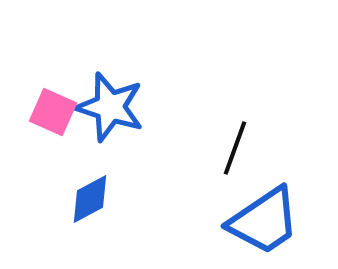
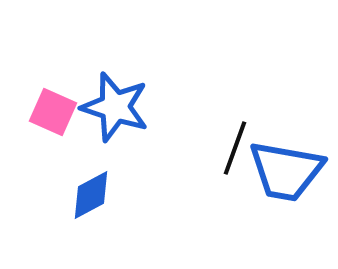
blue star: moved 5 px right
blue diamond: moved 1 px right, 4 px up
blue trapezoid: moved 22 px right, 50 px up; rotated 44 degrees clockwise
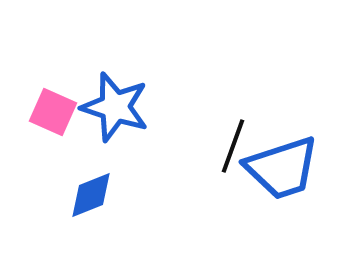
black line: moved 2 px left, 2 px up
blue trapezoid: moved 4 px left, 3 px up; rotated 28 degrees counterclockwise
blue diamond: rotated 6 degrees clockwise
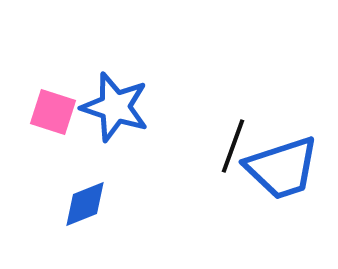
pink square: rotated 6 degrees counterclockwise
blue diamond: moved 6 px left, 9 px down
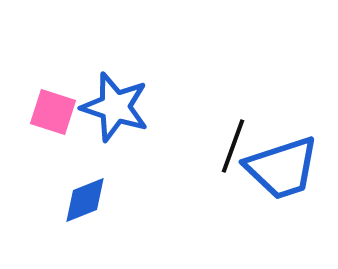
blue diamond: moved 4 px up
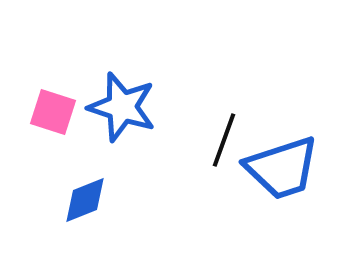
blue star: moved 7 px right
black line: moved 9 px left, 6 px up
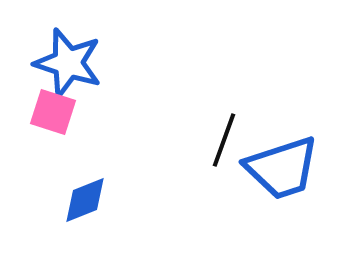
blue star: moved 54 px left, 44 px up
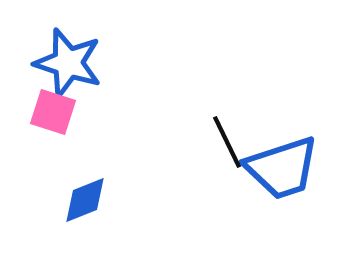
black line: moved 3 px right, 2 px down; rotated 46 degrees counterclockwise
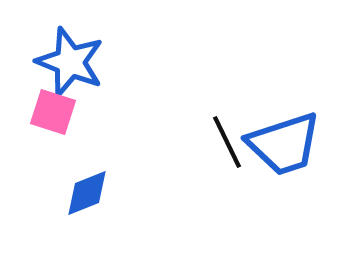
blue star: moved 2 px right, 1 px up; rotated 4 degrees clockwise
blue trapezoid: moved 2 px right, 24 px up
blue diamond: moved 2 px right, 7 px up
